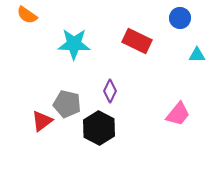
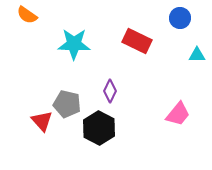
red triangle: rotated 35 degrees counterclockwise
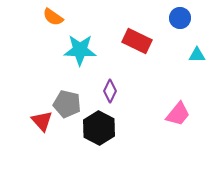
orange semicircle: moved 26 px right, 2 px down
cyan star: moved 6 px right, 6 px down
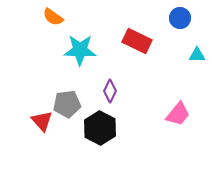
gray pentagon: rotated 20 degrees counterclockwise
black hexagon: moved 1 px right
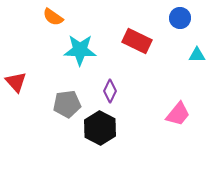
red triangle: moved 26 px left, 39 px up
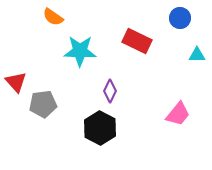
cyan star: moved 1 px down
gray pentagon: moved 24 px left
